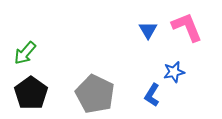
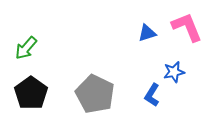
blue triangle: moved 1 px left, 3 px down; rotated 42 degrees clockwise
green arrow: moved 1 px right, 5 px up
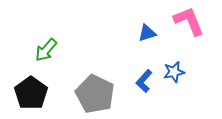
pink L-shape: moved 2 px right, 6 px up
green arrow: moved 20 px right, 2 px down
blue L-shape: moved 8 px left, 14 px up; rotated 10 degrees clockwise
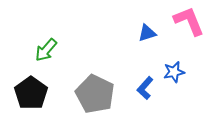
blue L-shape: moved 1 px right, 7 px down
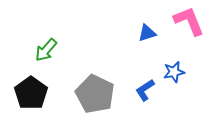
blue L-shape: moved 2 px down; rotated 15 degrees clockwise
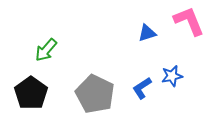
blue star: moved 2 px left, 4 px down
blue L-shape: moved 3 px left, 2 px up
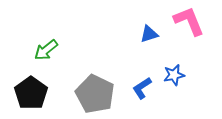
blue triangle: moved 2 px right, 1 px down
green arrow: rotated 10 degrees clockwise
blue star: moved 2 px right, 1 px up
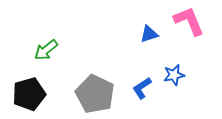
black pentagon: moved 2 px left, 1 px down; rotated 20 degrees clockwise
